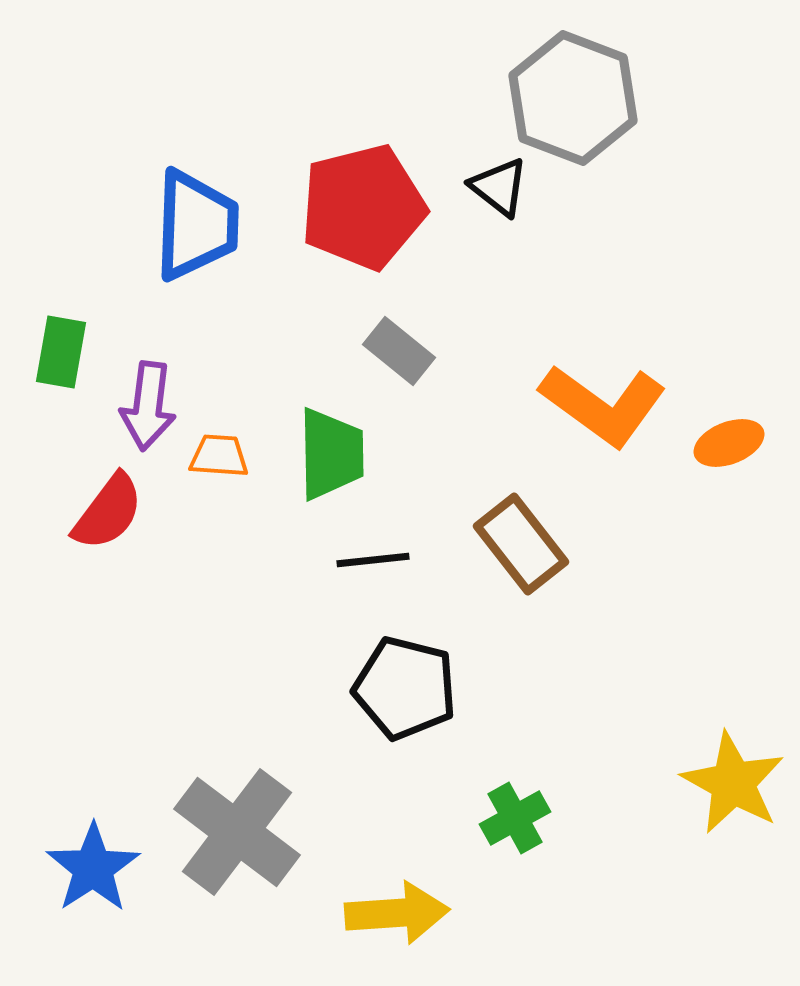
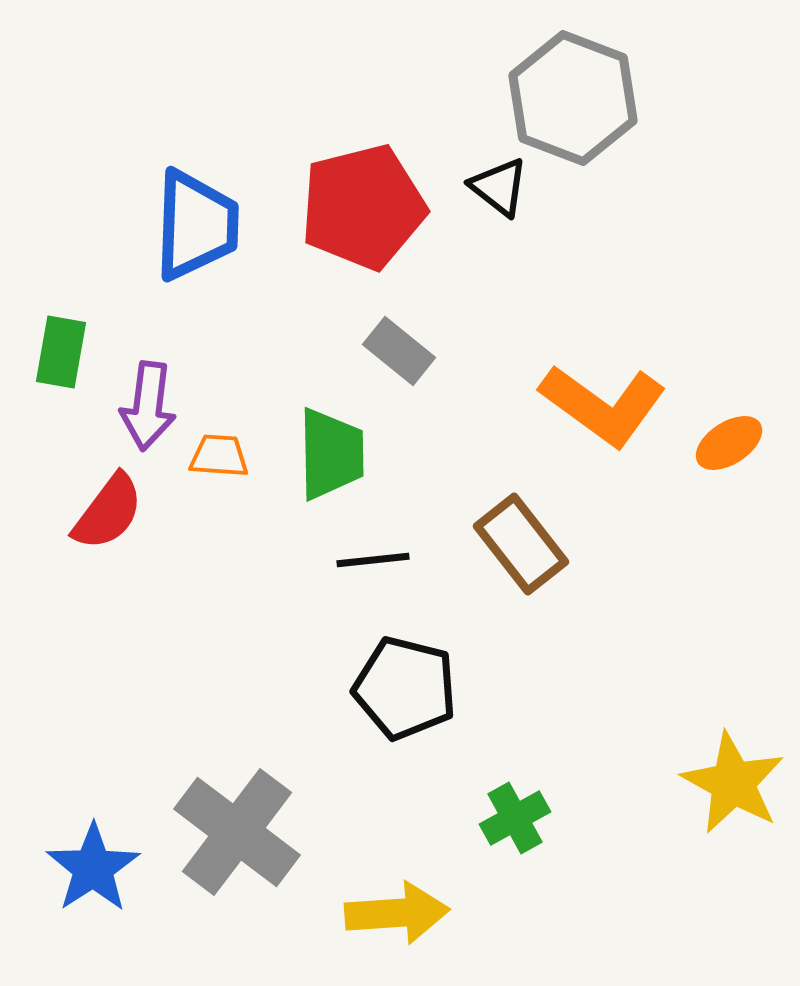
orange ellipse: rotated 12 degrees counterclockwise
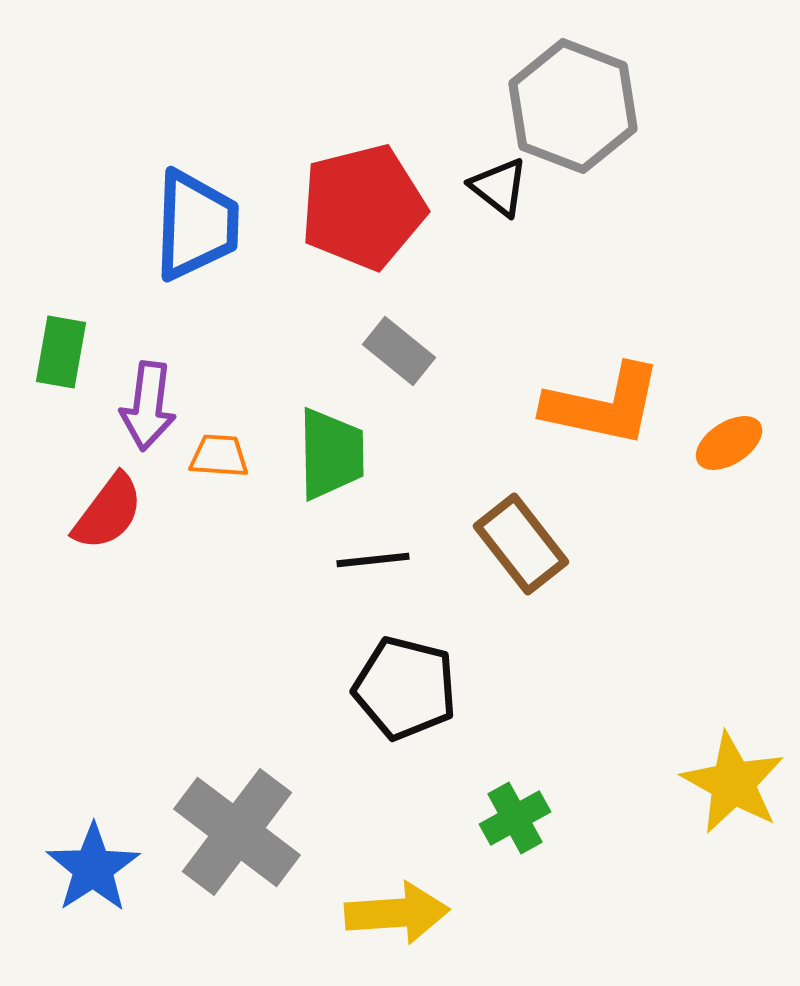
gray hexagon: moved 8 px down
orange L-shape: rotated 24 degrees counterclockwise
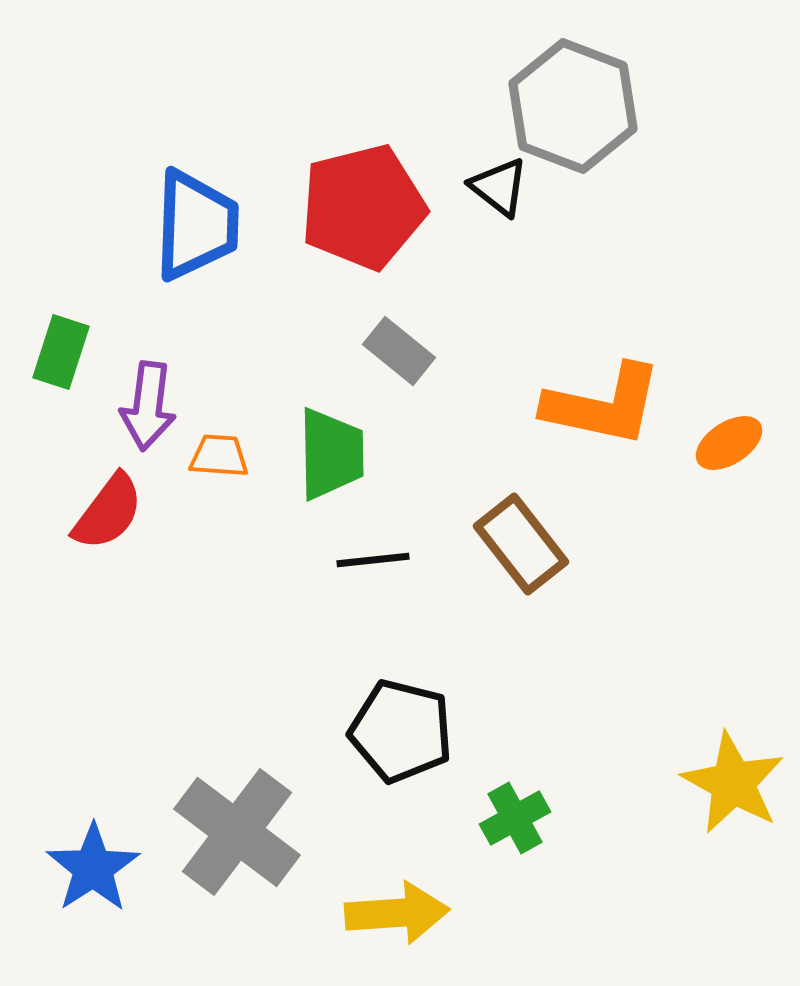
green rectangle: rotated 8 degrees clockwise
black pentagon: moved 4 px left, 43 px down
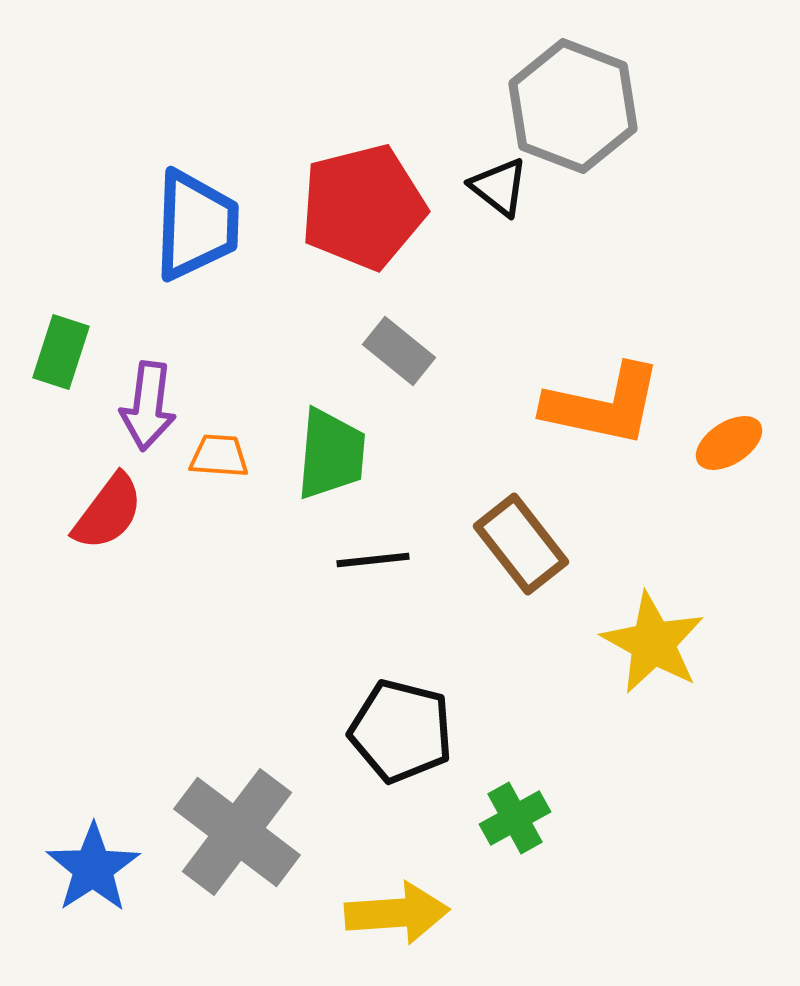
green trapezoid: rotated 6 degrees clockwise
yellow star: moved 80 px left, 140 px up
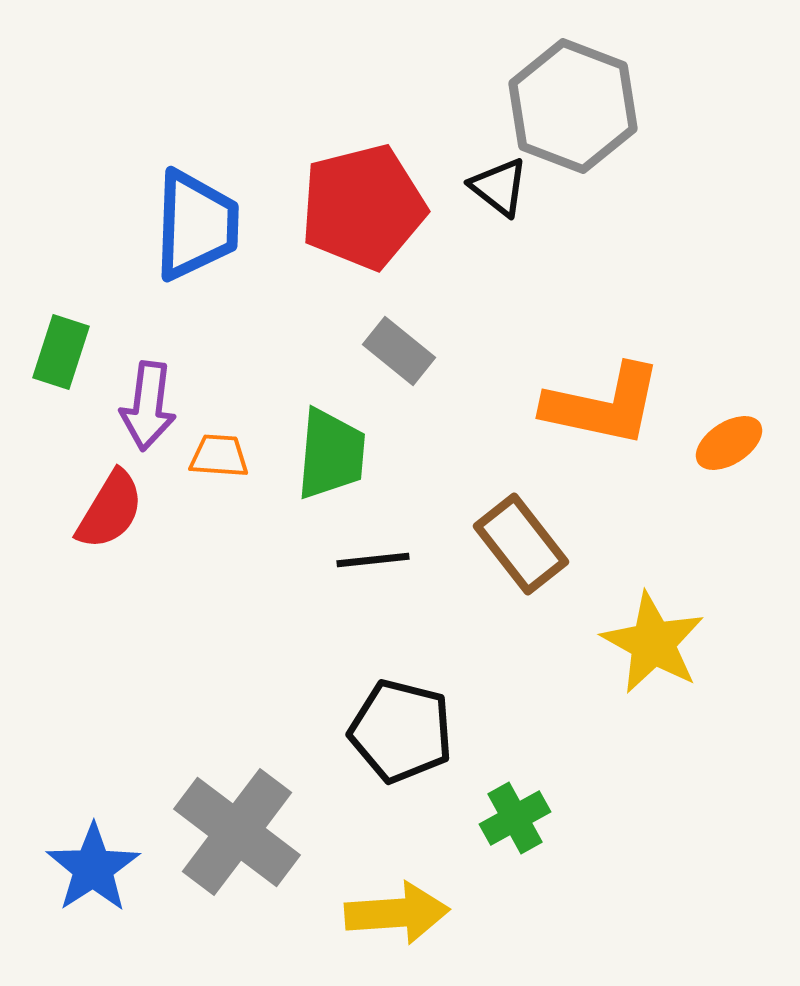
red semicircle: moved 2 px right, 2 px up; rotated 6 degrees counterclockwise
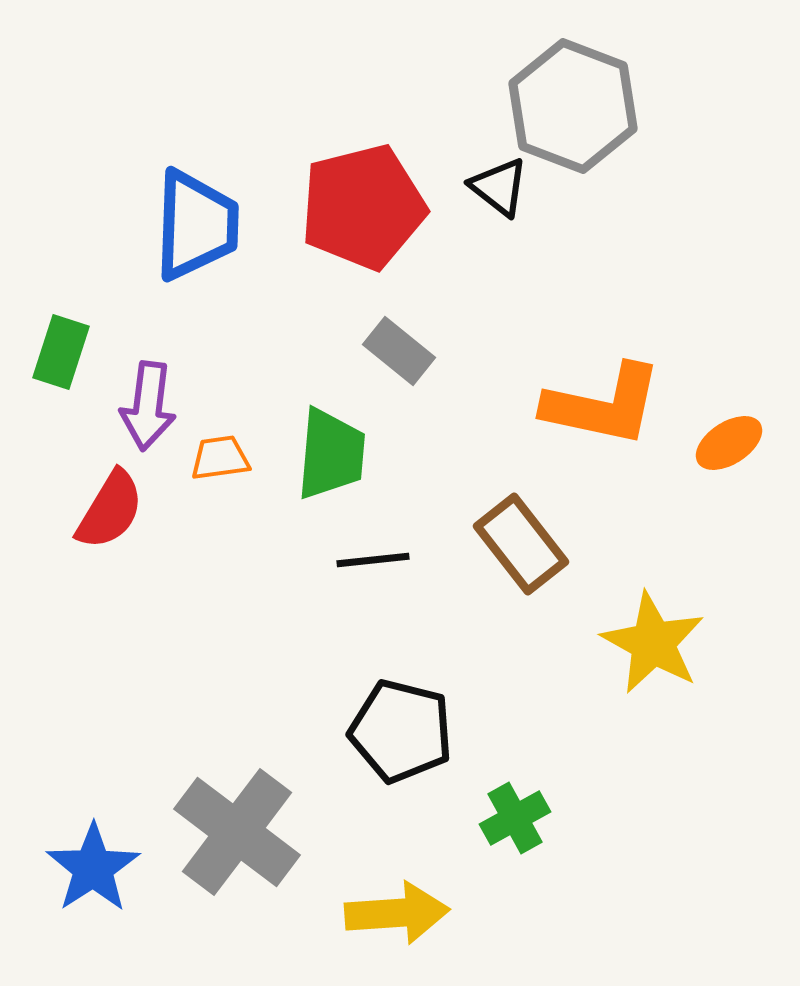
orange trapezoid: moved 1 px right, 2 px down; rotated 12 degrees counterclockwise
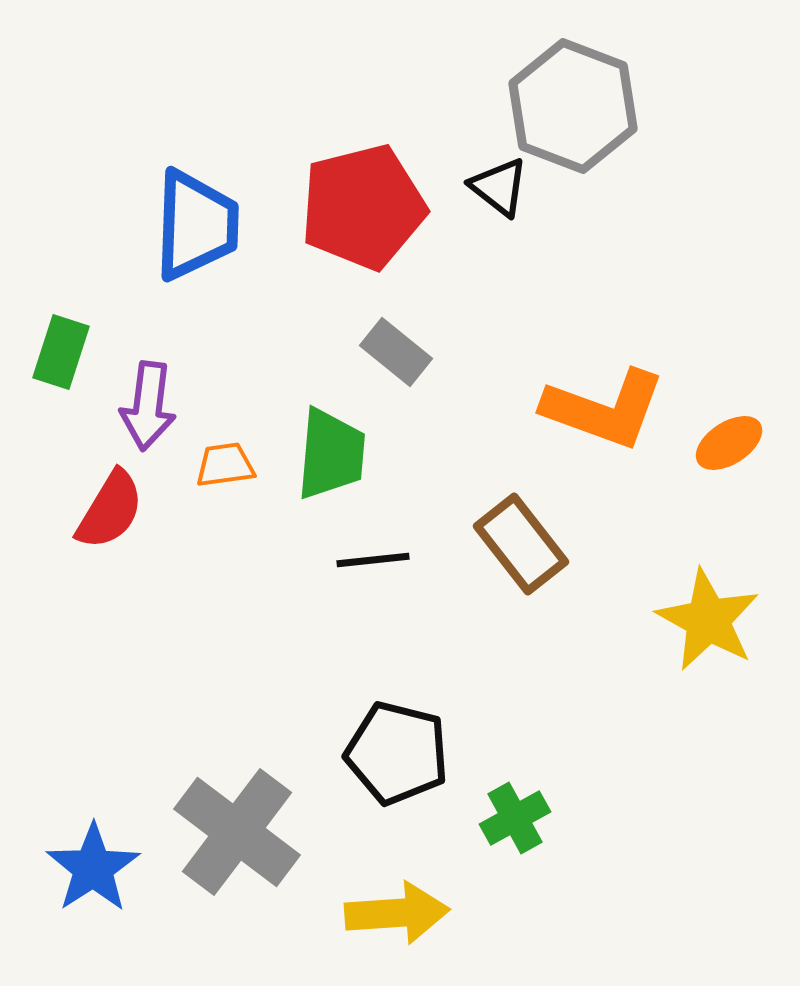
gray rectangle: moved 3 px left, 1 px down
orange L-shape: moved 1 px right, 4 px down; rotated 8 degrees clockwise
orange trapezoid: moved 5 px right, 7 px down
yellow star: moved 55 px right, 23 px up
black pentagon: moved 4 px left, 22 px down
